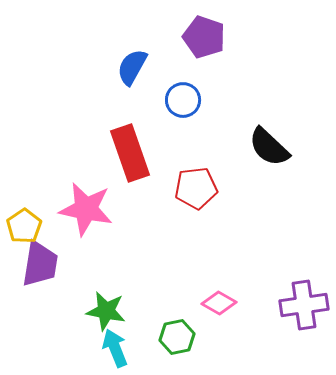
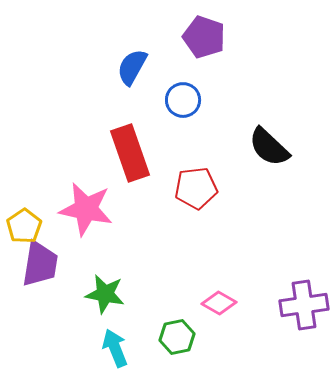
green star: moved 1 px left, 17 px up
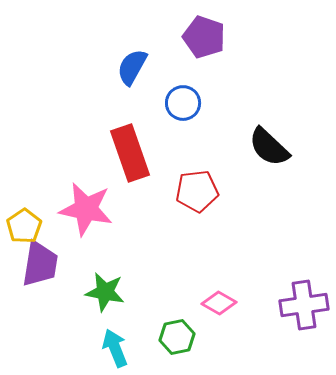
blue circle: moved 3 px down
red pentagon: moved 1 px right, 3 px down
green star: moved 2 px up
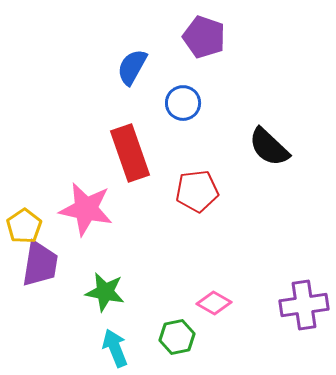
pink diamond: moved 5 px left
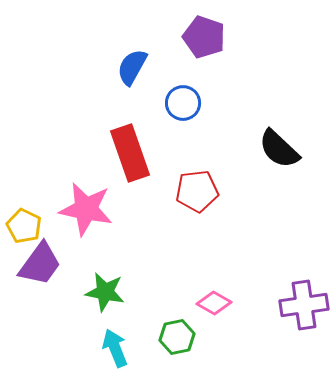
black semicircle: moved 10 px right, 2 px down
yellow pentagon: rotated 12 degrees counterclockwise
purple trapezoid: rotated 27 degrees clockwise
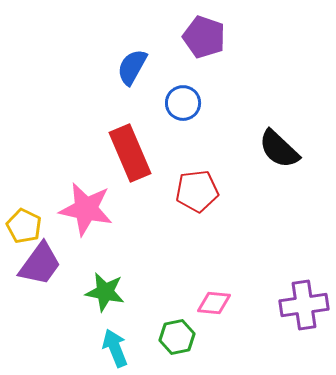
red rectangle: rotated 4 degrees counterclockwise
pink diamond: rotated 24 degrees counterclockwise
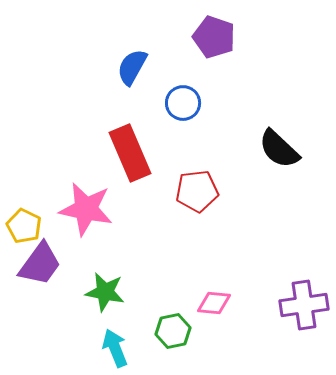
purple pentagon: moved 10 px right
green hexagon: moved 4 px left, 6 px up
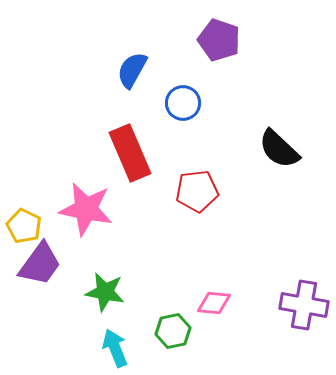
purple pentagon: moved 5 px right, 3 px down
blue semicircle: moved 3 px down
purple cross: rotated 18 degrees clockwise
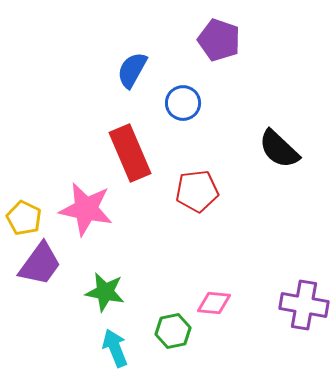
yellow pentagon: moved 8 px up
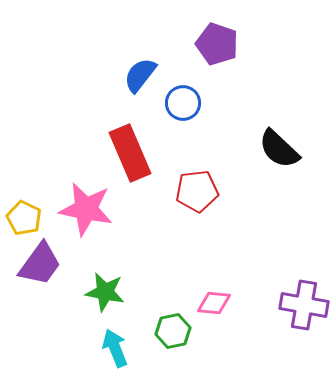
purple pentagon: moved 2 px left, 4 px down
blue semicircle: moved 8 px right, 5 px down; rotated 9 degrees clockwise
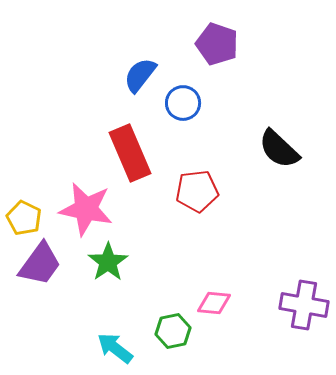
green star: moved 3 px right, 30 px up; rotated 27 degrees clockwise
cyan arrow: rotated 30 degrees counterclockwise
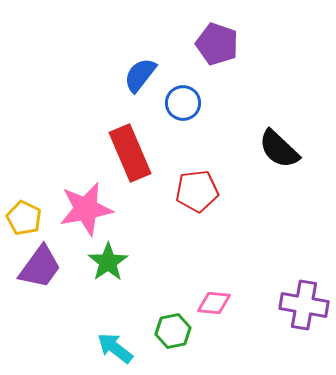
pink star: rotated 22 degrees counterclockwise
purple trapezoid: moved 3 px down
